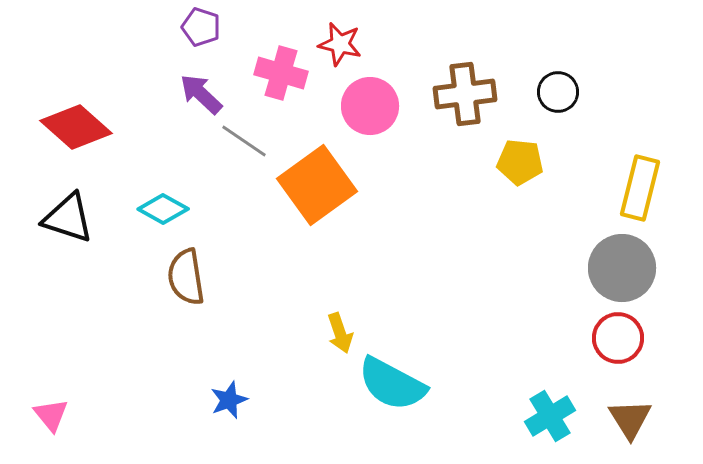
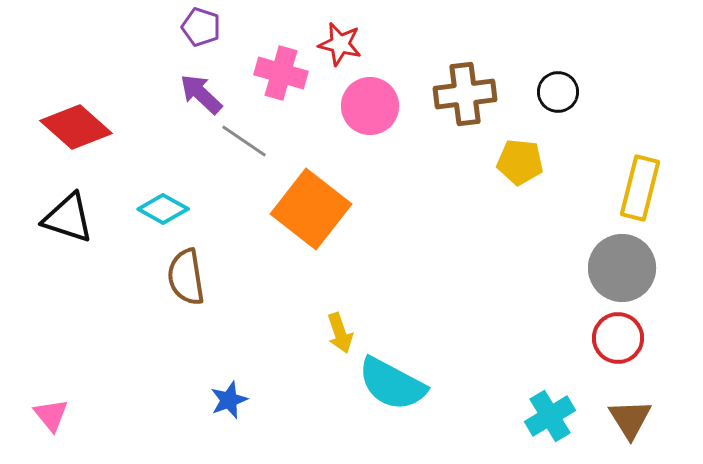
orange square: moved 6 px left, 24 px down; rotated 16 degrees counterclockwise
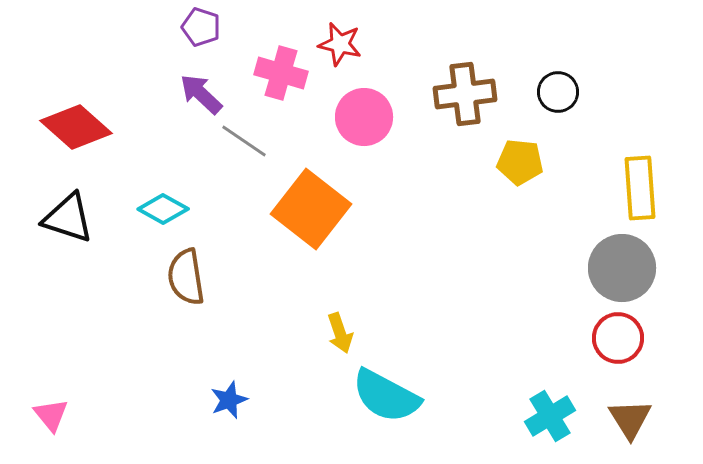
pink circle: moved 6 px left, 11 px down
yellow rectangle: rotated 18 degrees counterclockwise
cyan semicircle: moved 6 px left, 12 px down
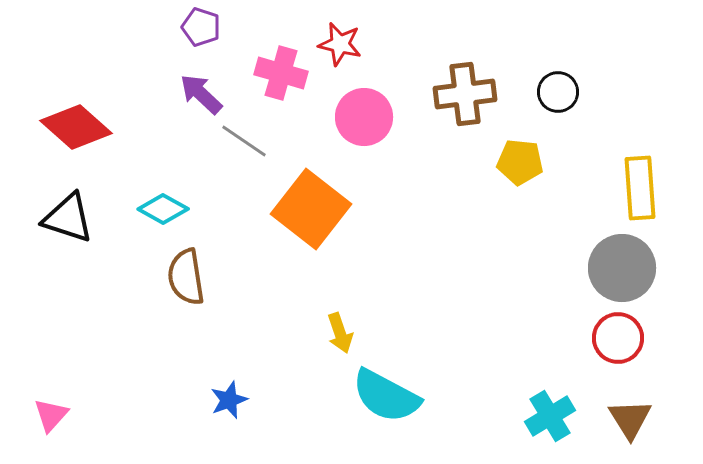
pink triangle: rotated 21 degrees clockwise
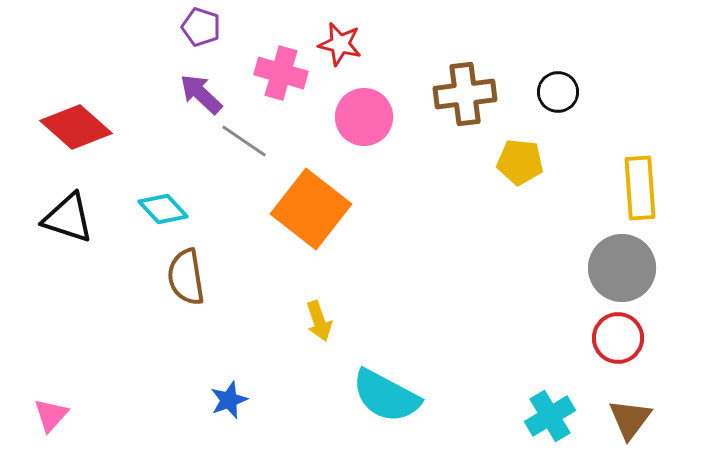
cyan diamond: rotated 18 degrees clockwise
yellow arrow: moved 21 px left, 12 px up
brown triangle: rotated 9 degrees clockwise
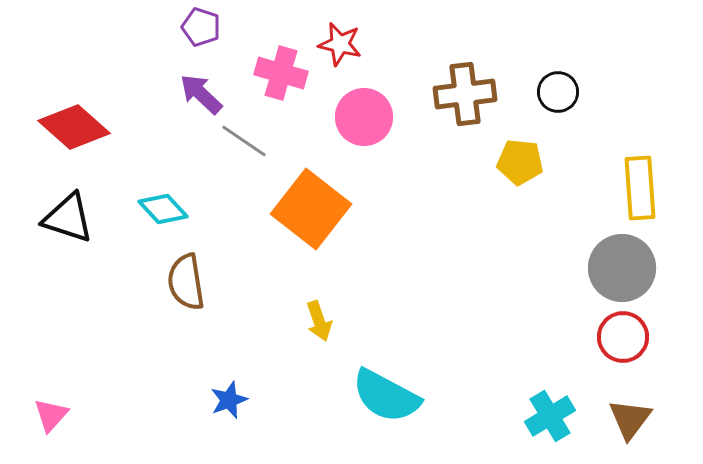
red diamond: moved 2 px left
brown semicircle: moved 5 px down
red circle: moved 5 px right, 1 px up
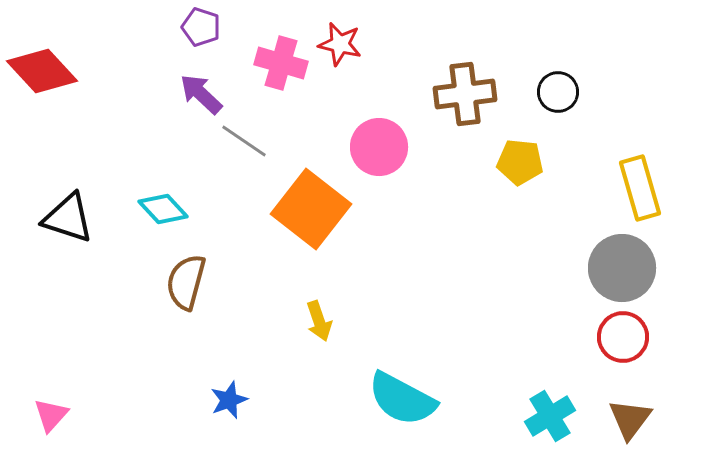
pink cross: moved 10 px up
pink circle: moved 15 px right, 30 px down
red diamond: moved 32 px left, 56 px up; rotated 6 degrees clockwise
yellow rectangle: rotated 12 degrees counterclockwise
brown semicircle: rotated 24 degrees clockwise
cyan semicircle: moved 16 px right, 3 px down
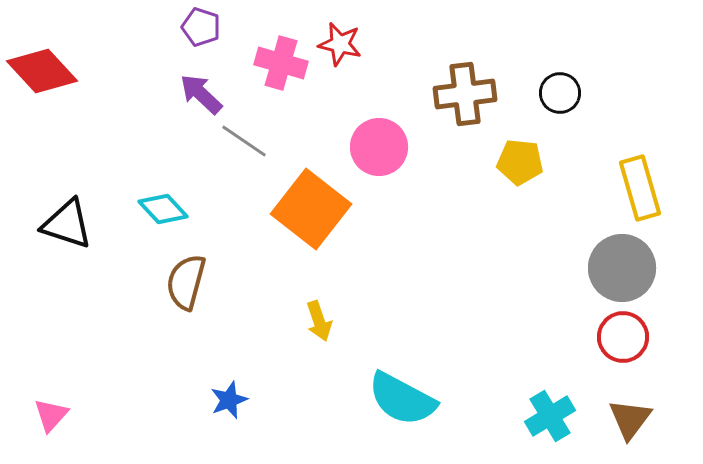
black circle: moved 2 px right, 1 px down
black triangle: moved 1 px left, 6 px down
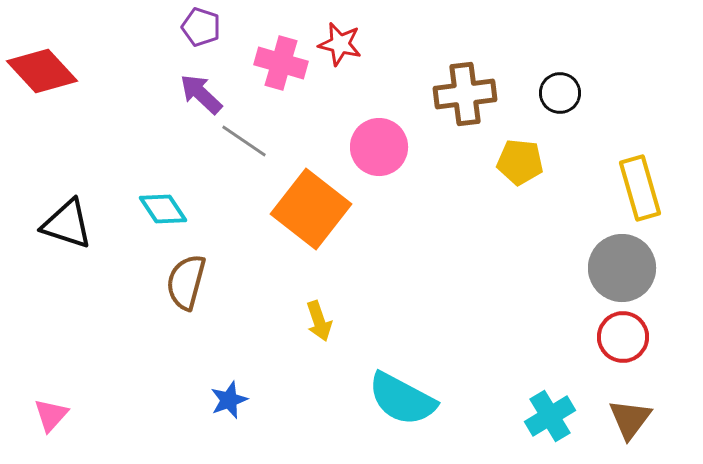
cyan diamond: rotated 9 degrees clockwise
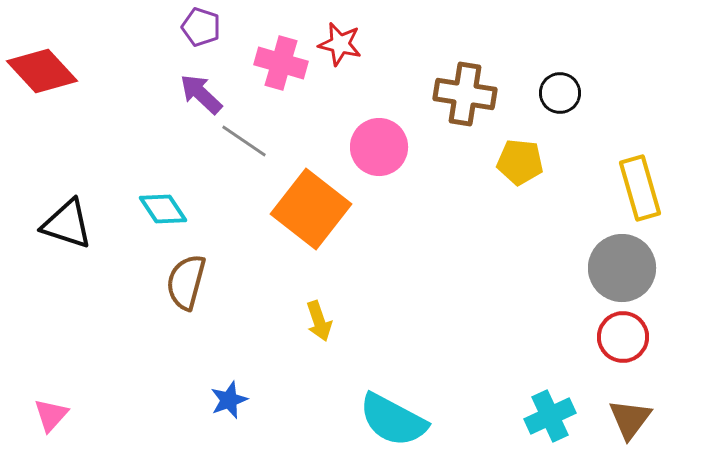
brown cross: rotated 16 degrees clockwise
cyan semicircle: moved 9 px left, 21 px down
cyan cross: rotated 6 degrees clockwise
